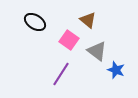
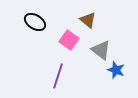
gray triangle: moved 4 px right, 1 px up
purple line: moved 3 px left, 2 px down; rotated 15 degrees counterclockwise
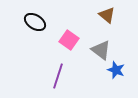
brown triangle: moved 19 px right, 5 px up
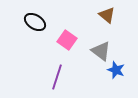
pink square: moved 2 px left
gray triangle: moved 1 px down
purple line: moved 1 px left, 1 px down
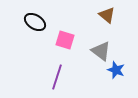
pink square: moved 2 px left; rotated 18 degrees counterclockwise
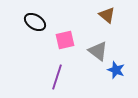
pink square: rotated 30 degrees counterclockwise
gray triangle: moved 3 px left
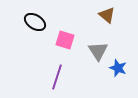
pink square: rotated 30 degrees clockwise
gray triangle: rotated 20 degrees clockwise
blue star: moved 2 px right, 2 px up
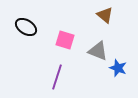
brown triangle: moved 2 px left
black ellipse: moved 9 px left, 5 px down
gray triangle: rotated 35 degrees counterclockwise
